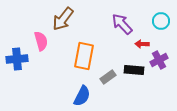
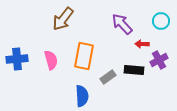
pink semicircle: moved 10 px right, 19 px down
blue semicircle: rotated 30 degrees counterclockwise
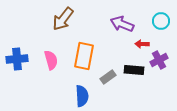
purple arrow: rotated 25 degrees counterclockwise
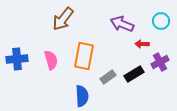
purple cross: moved 1 px right, 2 px down
black rectangle: moved 4 px down; rotated 36 degrees counterclockwise
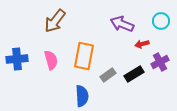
brown arrow: moved 8 px left, 2 px down
red arrow: rotated 16 degrees counterclockwise
gray rectangle: moved 2 px up
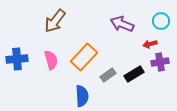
red arrow: moved 8 px right
orange rectangle: moved 1 px down; rotated 32 degrees clockwise
purple cross: rotated 18 degrees clockwise
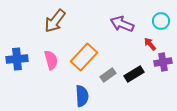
red arrow: rotated 64 degrees clockwise
purple cross: moved 3 px right
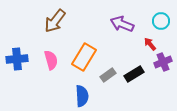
orange rectangle: rotated 12 degrees counterclockwise
purple cross: rotated 12 degrees counterclockwise
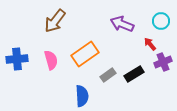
orange rectangle: moved 1 px right, 3 px up; rotated 24 degrees clockwise
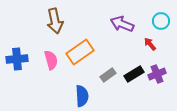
brown arrow: rotated 50 degrees counterclockwise
orange rectangle: moved 5 px left, 2 px up
purple cross: moved 6 px left, 12 px down
